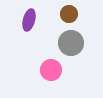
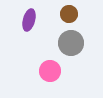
pink circle: moved 1 px left, 1 px down
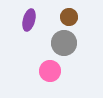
brown circle: moved 3 px down
gray circle: moved 7 px left
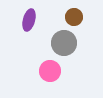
brown circle: moved 5 px right
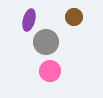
gray circle: moved 18 px left, 1 px up
